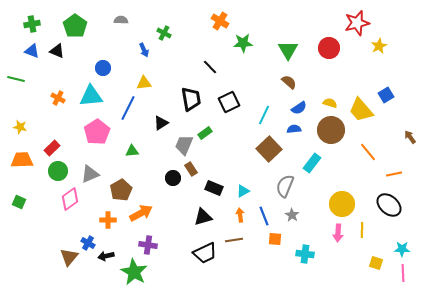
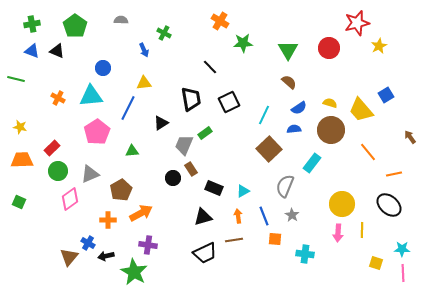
orange arrow at (240, 215): moved 2 px left, 1 px down
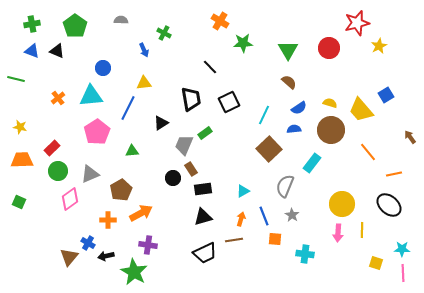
orange cross at (58, 98): rotated 24 degrees clockwise
black rectangle at (214, 188): moved 11 px left, 1 px down; rotated 30 degrees counterclockwise
orange arrow at (238, 216): moved 3 px right, 3 px down; rotated 24 degrees clockwise
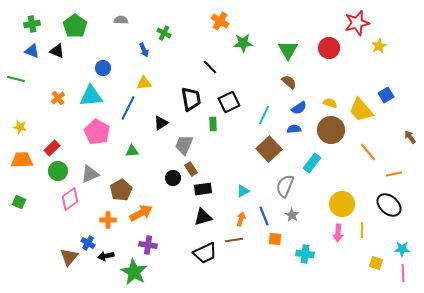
pink pentagon at (97, 132): rotated 10 degrees counterclockwise
green rectangle at (205, 133): moved 8 px right, 9 px up; rotated 56 degrees counterclockwise
